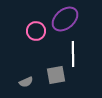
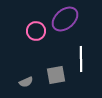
white line: moved 8 px right, 5 px down
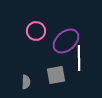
purple ellipse: moved 1 px right, 22 px down
white line: moved 2 px left, 1 px up
gray semicircle: rotated 64 degrees counterclockwise
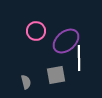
gray semicircle: rotated 16 degrees counterclockwise
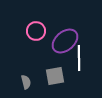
purple ellipse: moved 1 px left
gray square: moved 1 px left, 1 px down
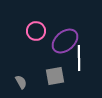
gray semicircle: moved 5 px left; rotated 16 degrees counterclockwise
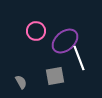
white line: rotated 20 degrees counterclockwise
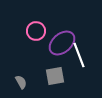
purple ellipse: moved 3 px left, 2 px down
white line: moved 3 px up
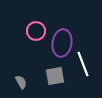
purple ellipse: rotated 40 degrees counterclockwise
white line: moved 4 px right, 9 px down
